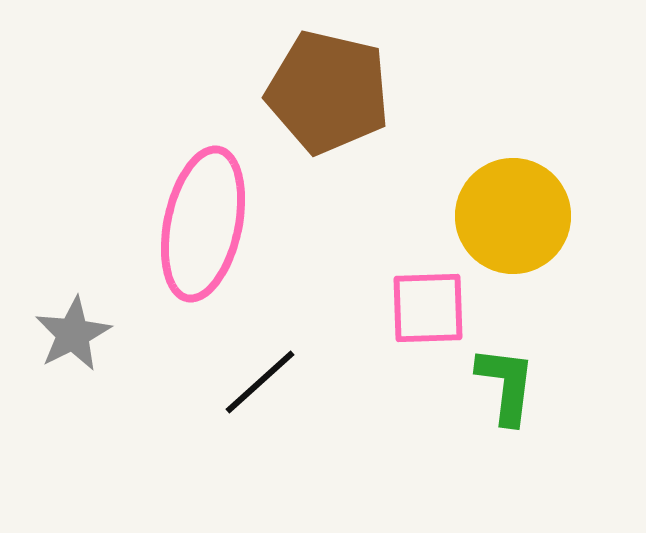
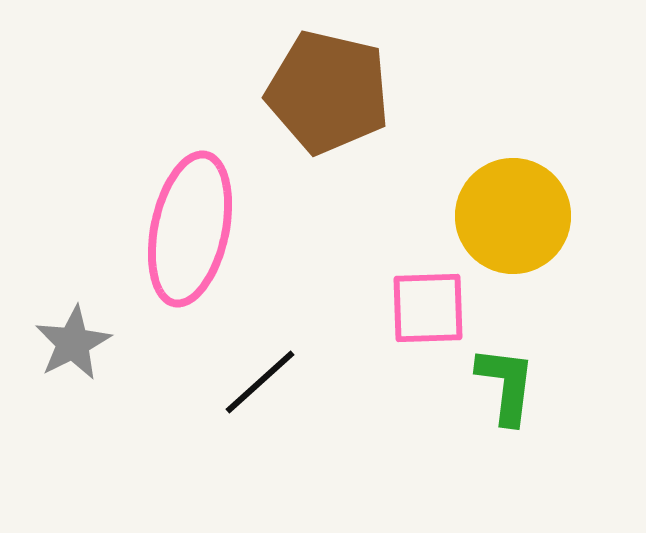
pink ellipse: moved 13 px left, 5 px down
gray star: moved 9 px down
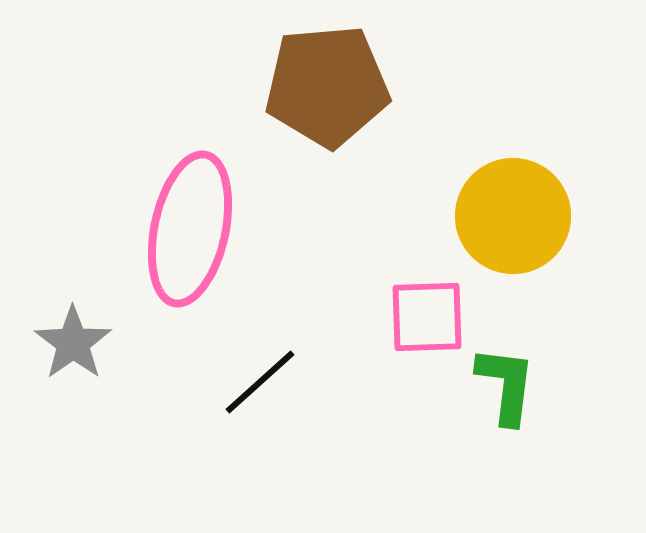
brown pentagon: moved 1 px left, 6 px up; rotated 18 degrees counterclockwise
pink square: moved 1 px left, 9 px down
gray star: rotated 8 degrees counterclockwise
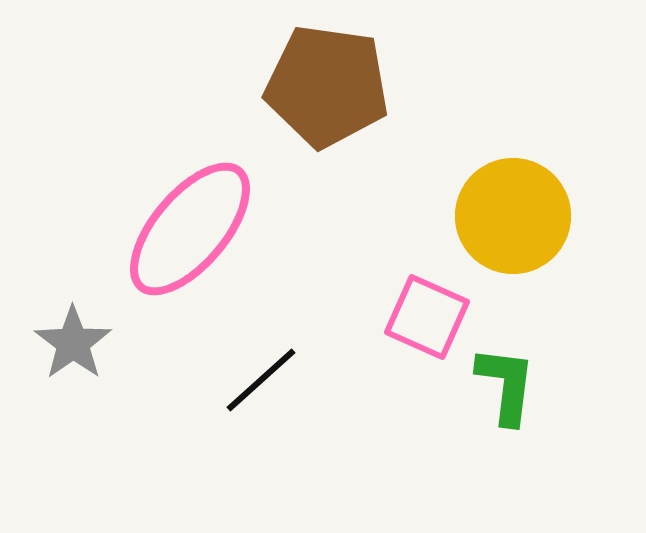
brown pentagon: rotated 13 degrees clockwise
pink ellipse: rotated 28 degrees clockwise
pink square: rotated 26 degrees clockwise
black line: moved 1 px right, 2 px up
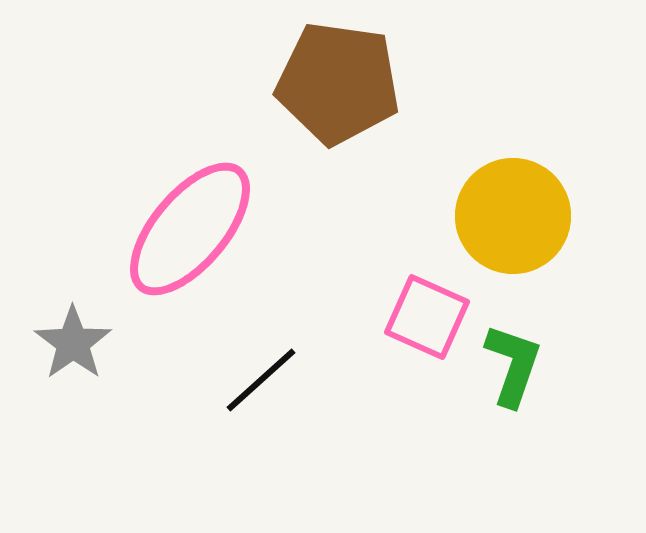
brown pentagon: moved 11 px right, 3 px up
green L-shape: moved 7 px right, 20 px up; rotated 12 degrees clockwise
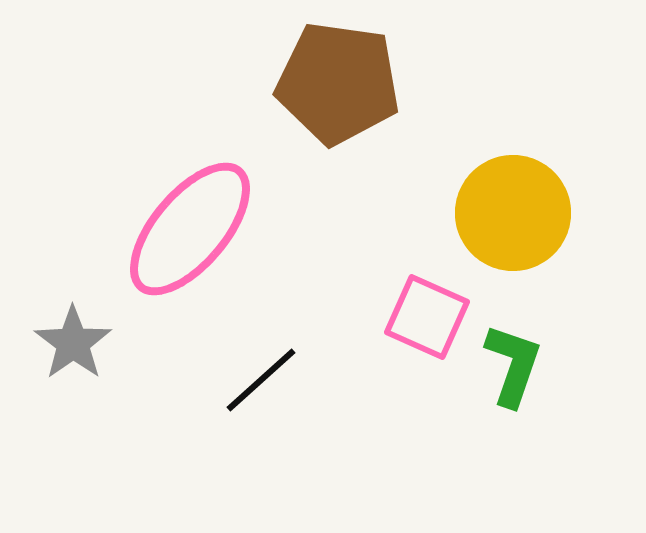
yellow circle: moved 3 px up
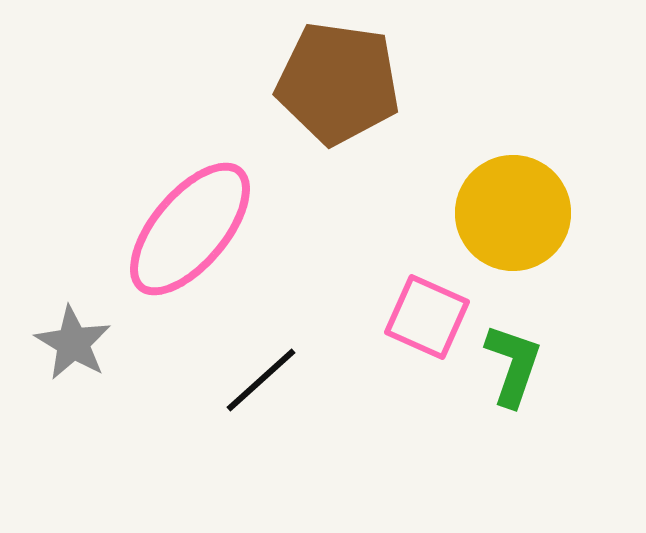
gray star: rotated 6 degrees counterclockwise
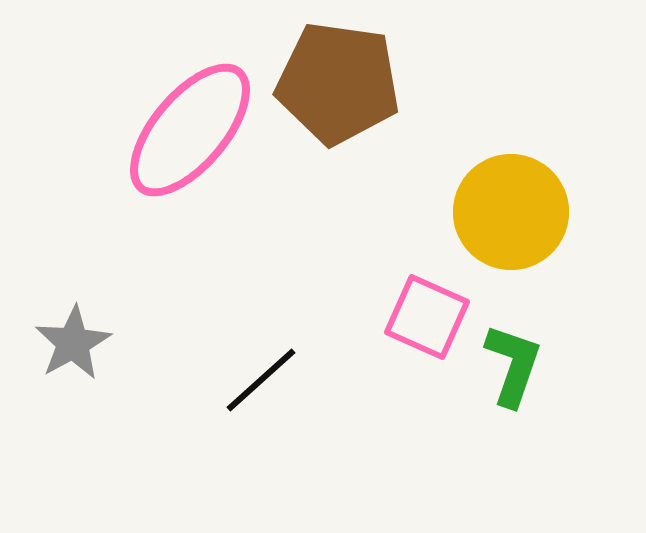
yellow circle: moved 2 px left, 1 px up
pink ellipse: moved 99 px up
gray star: rotated 12 degrees clockwise
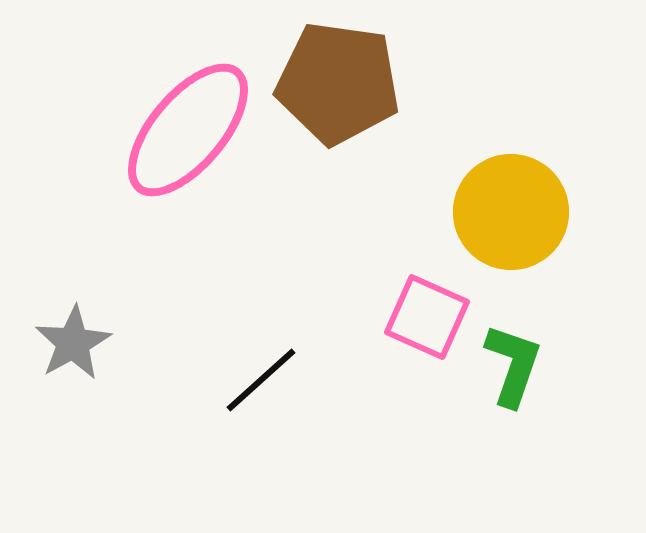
pink ellipse: moved 2 px left
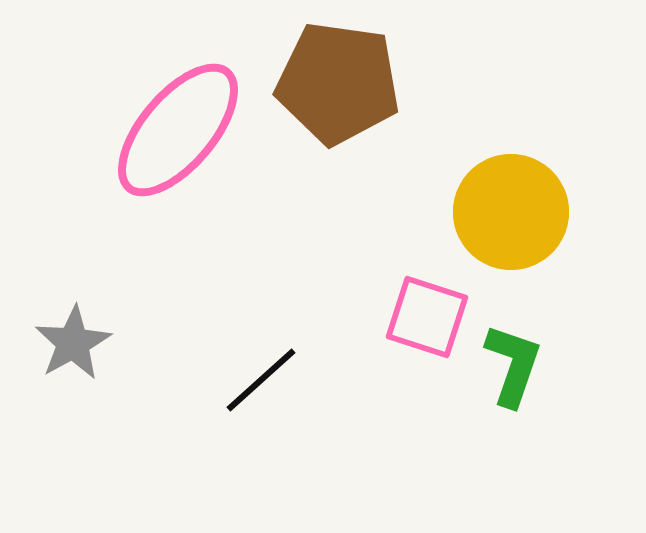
pink ellipse: moved 10 px left
pink square: rotated 6 degrees counterclockwise
